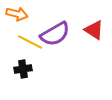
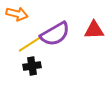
red triangle: rotated 35 degrees counterclockwise
yellow line: moved 2 px down; rotated 60 degrees counterclockwise
black cross: moved 9 px right, 3 px up
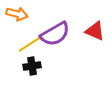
red triangle: moved 1 px right, 1 px down; rotated 25 degrees clockwise
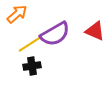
orange arrow: rotated 55 degrees counterclockwise
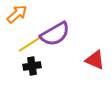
red triangle: moved 29 px down
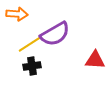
orange arrow: rotated 45 degrees clockwise
red triangle: rotated 20 degrees counterclockwise
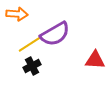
black cross: rotated 18 degrees counterclockwise
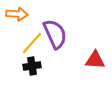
purple semicircle: rotated 84 degrees counterclockwise
yellow line: moved 2 px right, 1 px up; rotated 15 degrees counterclockwise
black cross: rotated 18 degrees clockwise
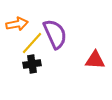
orange arrow: moved 10 px down; rotated 15 degrees counterclockwise
black cross: moved 2 px up
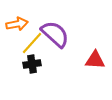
purple semicircle: rotated 24 degrees counterclockwise
